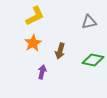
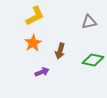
purple arrow: rotated 56 degrees clockwise
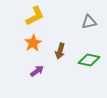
green diamond: moved 4 px left
purple arrow: moved 5 px left, 1 px up; rotated 16 degrees counterclockwise
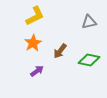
brown arrow: rotated 21 degrees clockwise
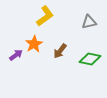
yellow L-shape: moved 10 px right; rotated 10 degrees counterclockwise
orange star: moved 1 px right, 1 px down
green diamond: moved 1 px right, 1 px up
purple arrow: moved 21 px left, 16 px up
